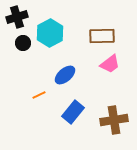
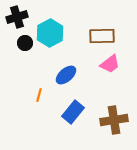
black circle: moved 2 px right
blue ellipse: moved 1 px right
orange line: rotated 48 degrees counterclockwise
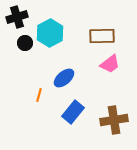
blue ellipse: moved 2 px left, 3 px down
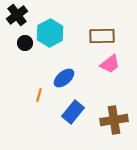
black cross: moved 2 px up; rotated 20 degrees counterclockwise
